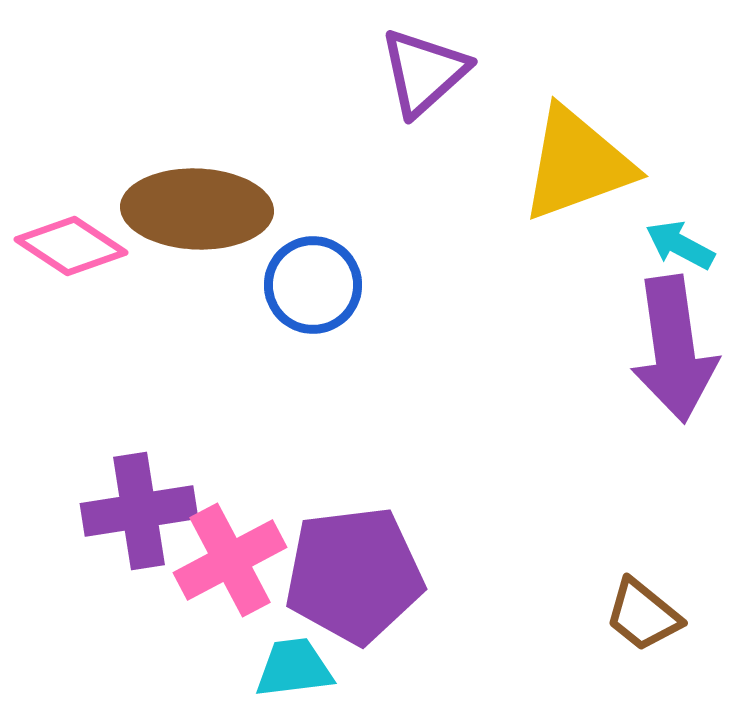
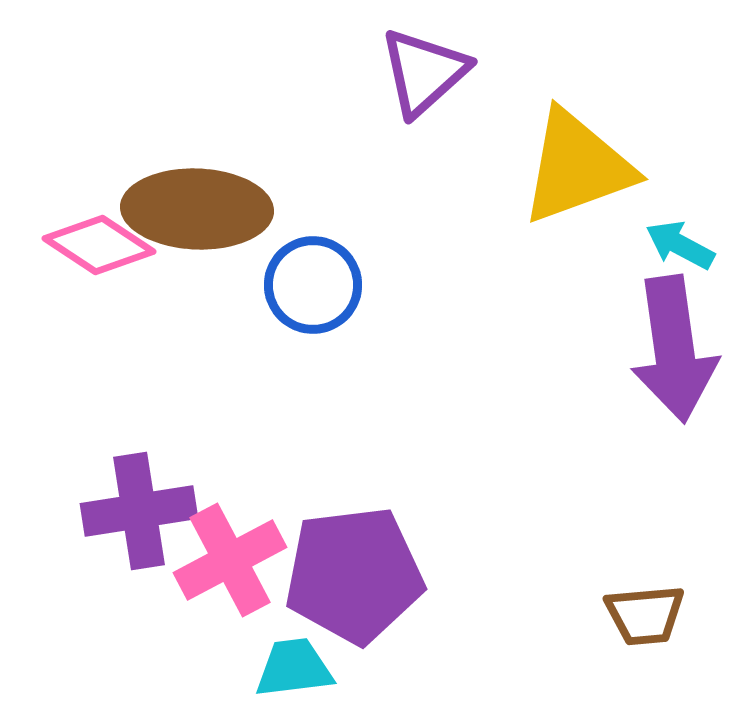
yellow triangle: moved 3 px down
pink diamond: moved 28 px right, 1 px up
brown trapezoid: moved 2 px right; rotated 44 degrees counterclockwise
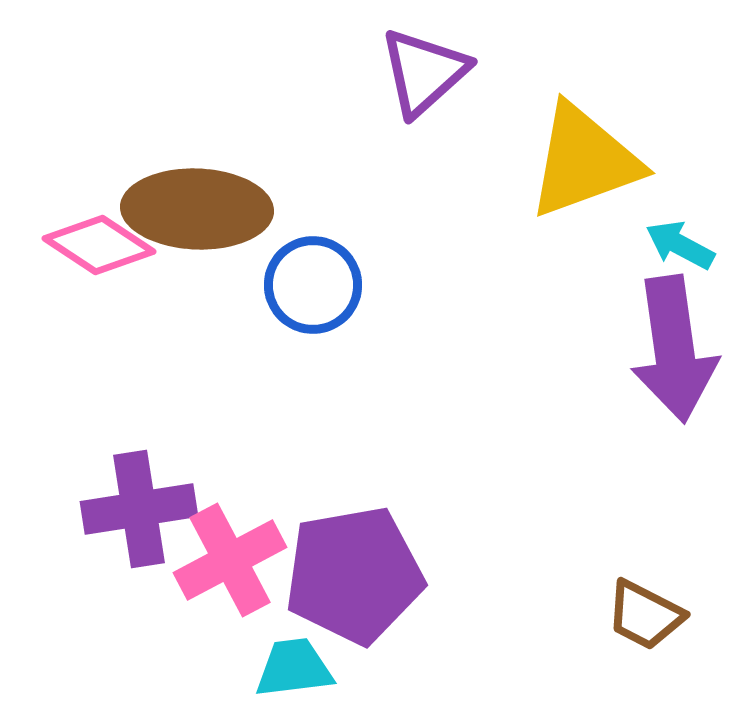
yellow triangle: moved 7 px right, 6 px up
purple cross: moved 2 px up
purple pentagon: rotated 3 degrees counterclockwise
brown trapezoid: rotated 32 degrees clockwise
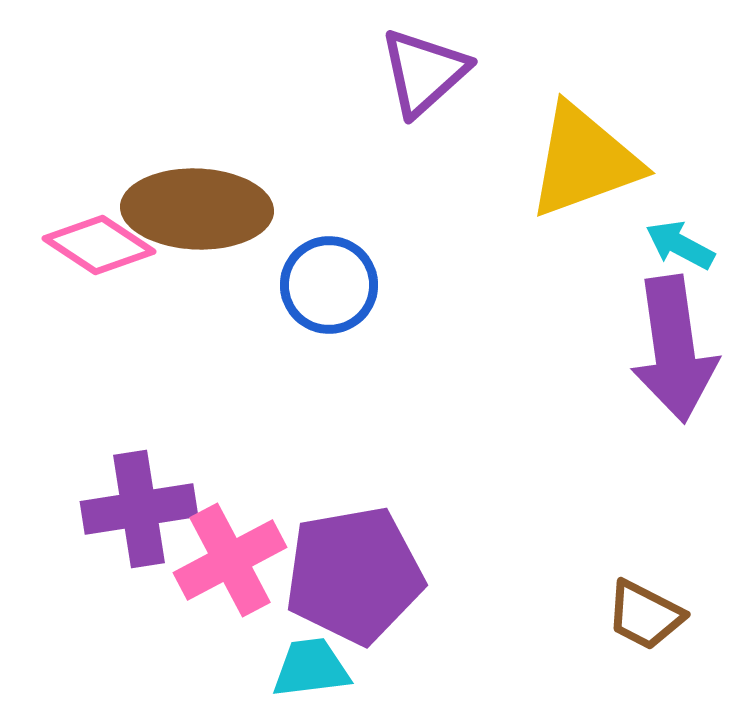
blue circle: moved 16 px right
cyan trapezoid: moved 17 px right
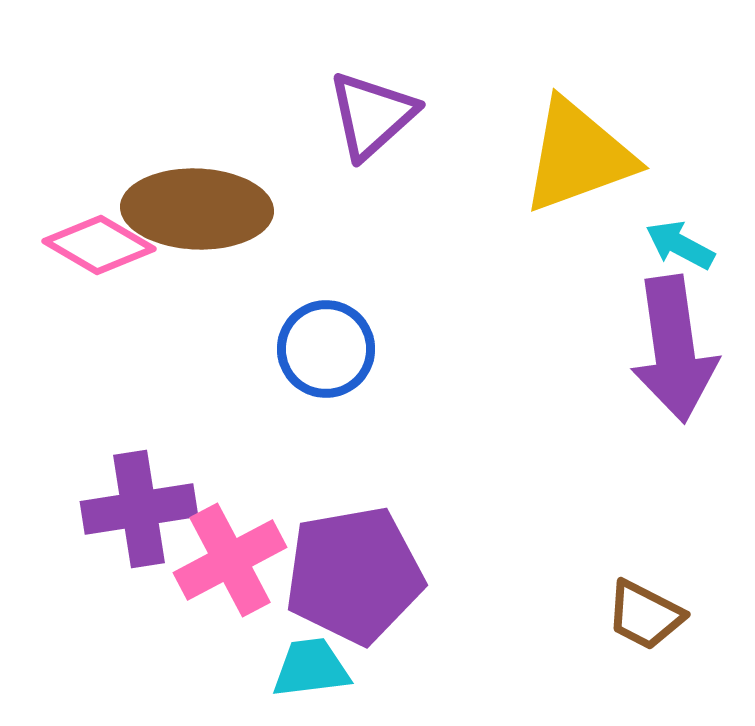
purple triangle: moved 52 px left, 43 px down
yellow triangle: moved 6 px left, 5 px up
pink diamond: rotated 3 degrees counterclockwise
blue circle: moved 3 px left, 64 px down
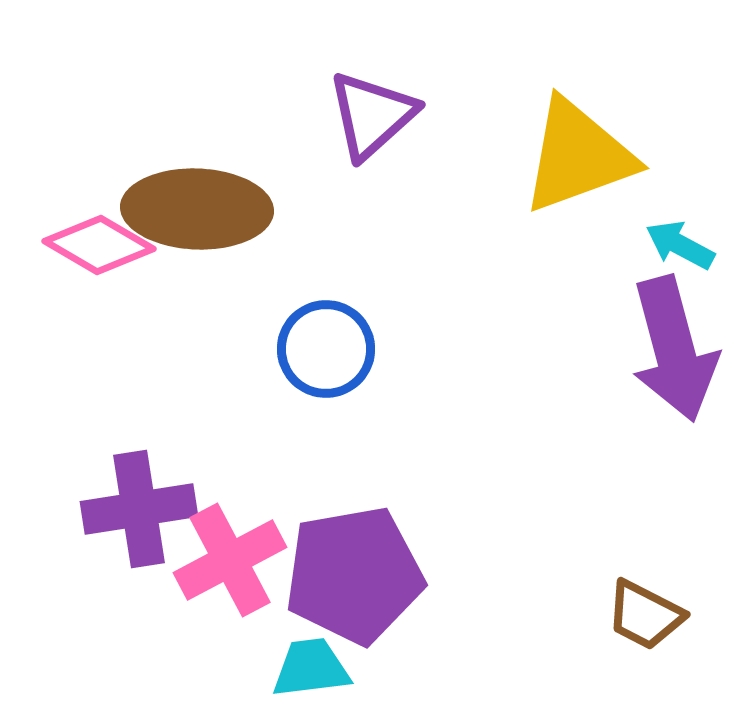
purple arrow: rotated 7 degrees counterclockwise
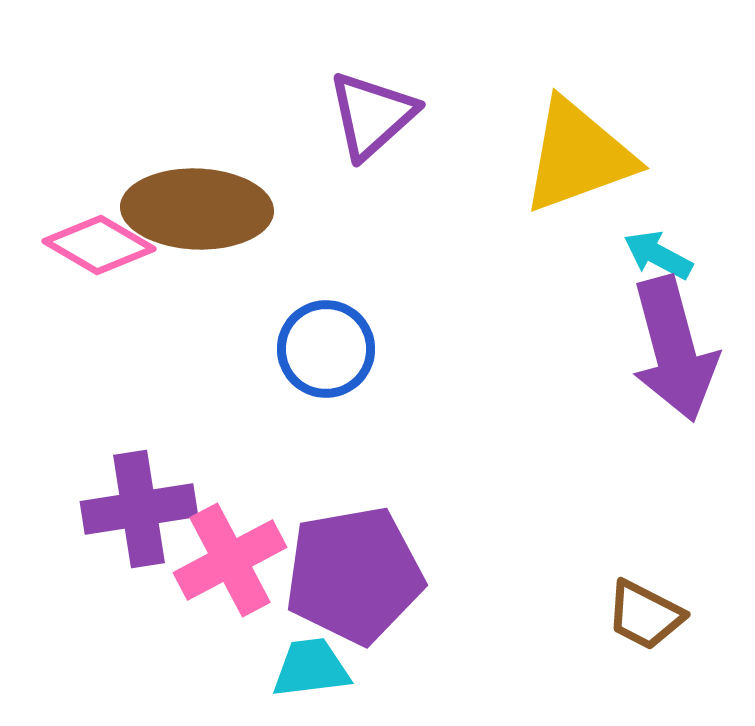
cyan arrow: moved 22 px left, 10 px down
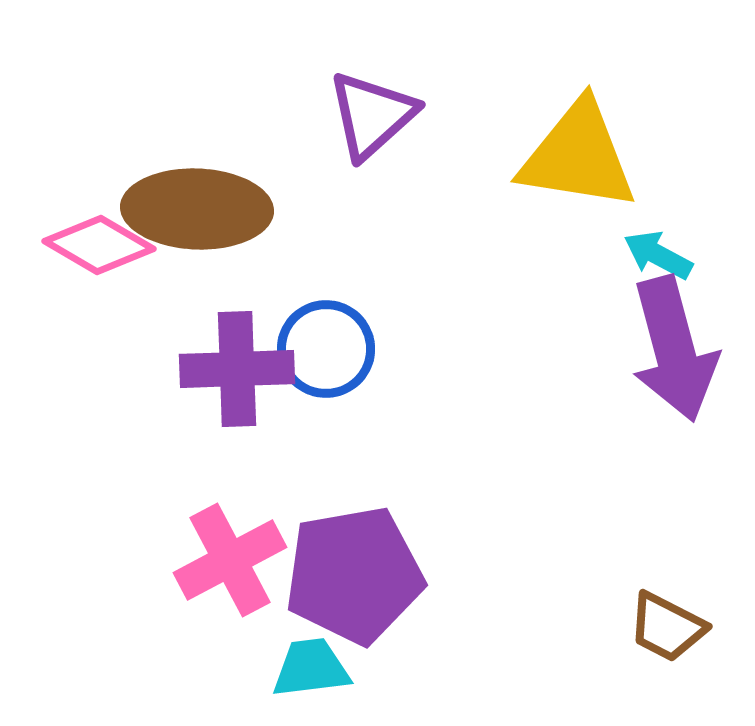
yellow triangle: rotated 29 degrees clockwise
purple cross: moved 98 px right, 140 px up; rotated 7 degrees clockwise
brown trapezoid: moved 22 px right, 12 px down
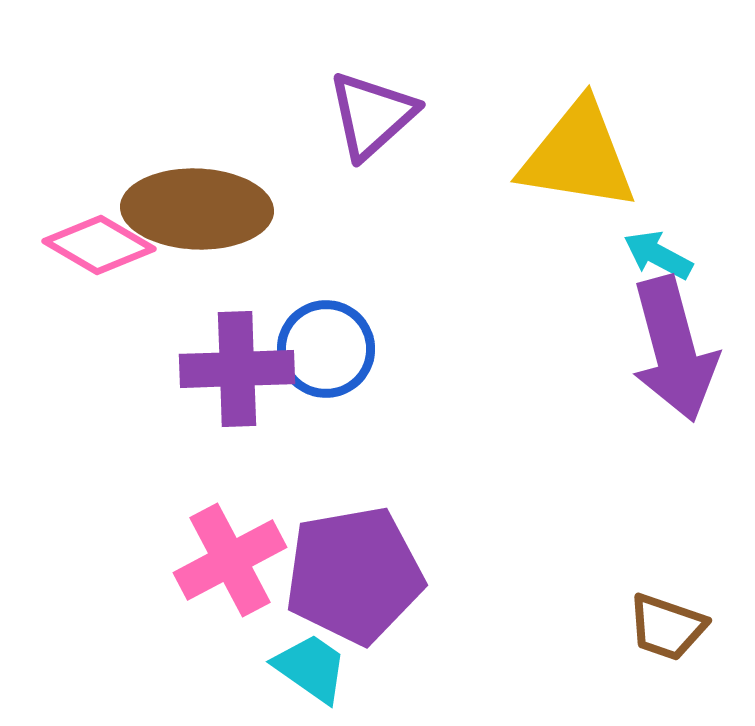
brown trapezoid: rotated 8 degrees counterclockwise
cyan trapezoid: rotated 42 degrees clockwise
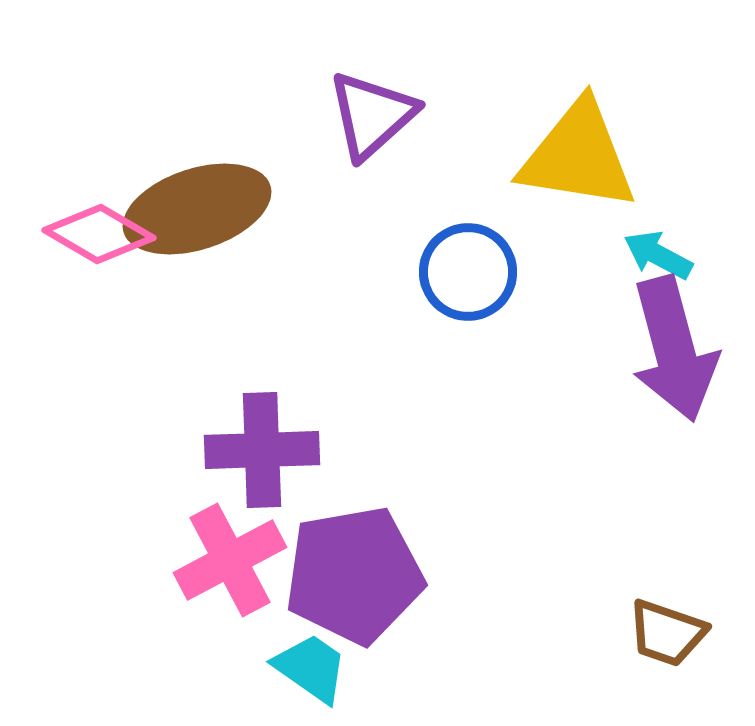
brown ellipse: rotated 20 degrees counterclockwise
pink diamond: moved 11 px up
blue circle: moved 142 px right, 77 px up
purple cross: moved 25 px right, 81 px down
brown trapezoid: moved 6 px down
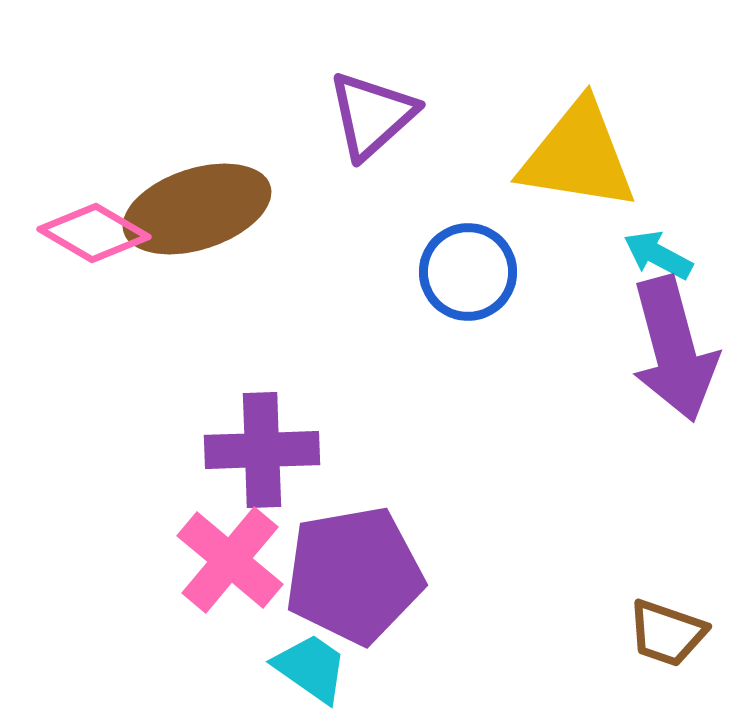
pink diamond: moved 5 px left, 1 px up
pink cross: rotated 22 degrees counterclockwise
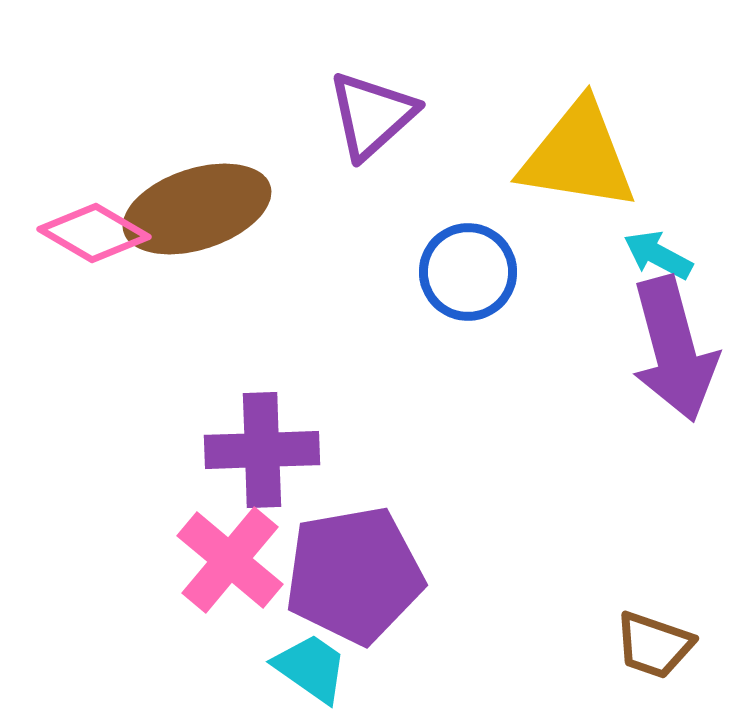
brown trapezoid: moved 13 px left, 12 px down
